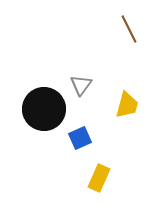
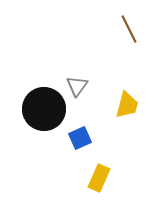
gray triangle: moved 4 px left, 1 px down
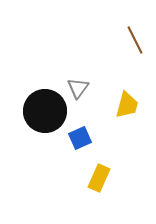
brown line: moved 6 px right, 11 px down
gray triangle: moved 1 px right, 2 px down
black circle: moved 1 px right, 2 px down
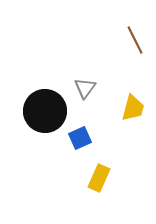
gray triangle: moved 7 px right
yellow trapezoid: moved 6 px right, 3 px down
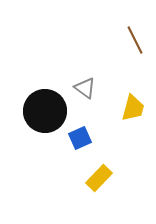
gray triangle: rotated 30 degrees counterclockwise
yellow rectangle: rotated 20 degrees clockwise
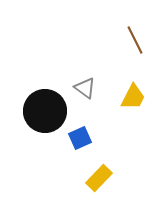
yellow trapezoid: moved 11 px up; rotated 12 degrees clockwise
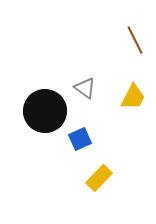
blue square: moved 1 px down
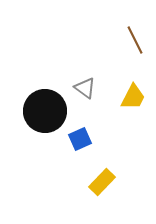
yellow rectangle: moved 3 px right, 4 px down
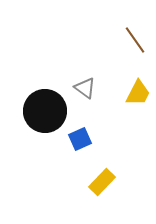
brown line: rotated 8 degrees counterclockwise
yellow trapezoid: moved 5 px right, 4 px up
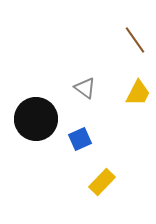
black circle: moved 9 px left, 8 px down
